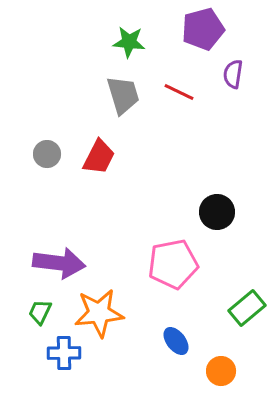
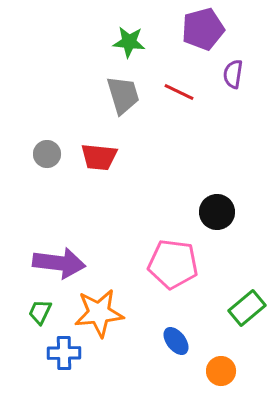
red trapezoid: rotated 69 degrees clockwise
pink pentagon: rotated 18 degrees clockwise
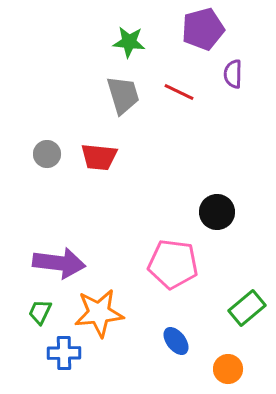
purple semicircle: rotated 8 degrees counterclockwise
orange circle: moved 7 px right, 2 px up
